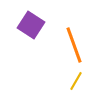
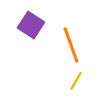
orange line: moved 3 px left
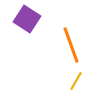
purple square: moved 4 px left, 6 px up
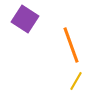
purple square: moved 2 px left
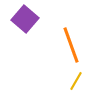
purple square: rotated 8 degrees clockwise
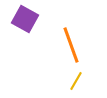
purple square: rotated 12 degrees counterclockwise
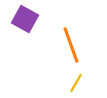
yellow line: moved 2 px down
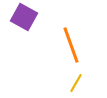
purple square: moved 1 px left, 2 px up
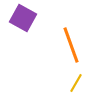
purple square: moved 1 px left, 1 px down
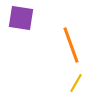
purple square: moved 2 px left; rotated 20 degrees counterclockwise
